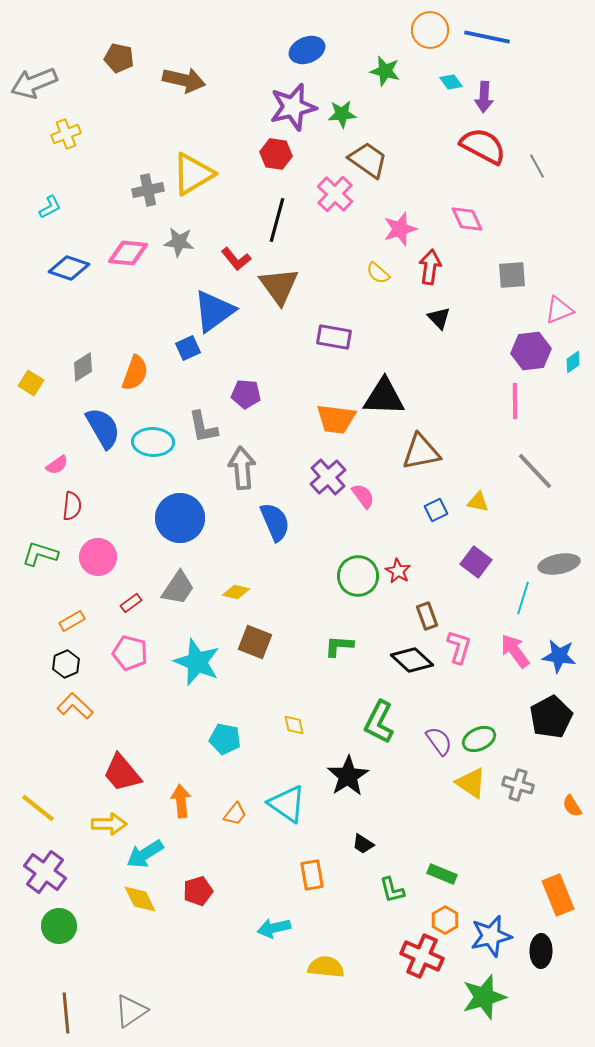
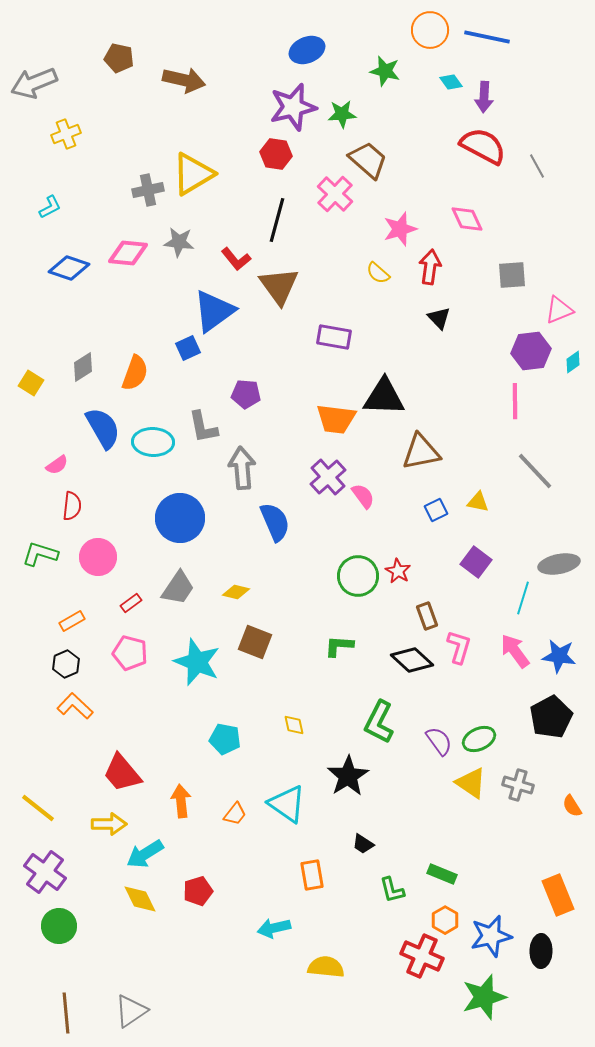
brown trapezoid at (368, 160): rotated 6 degrees clockwise
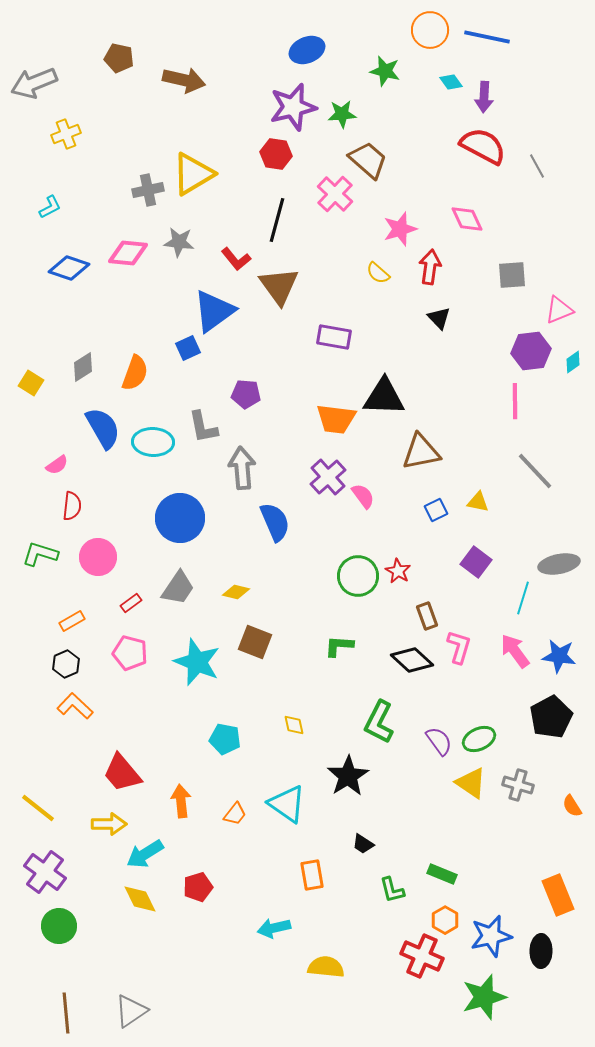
red pentagon at (198, 891): moved 4 px up
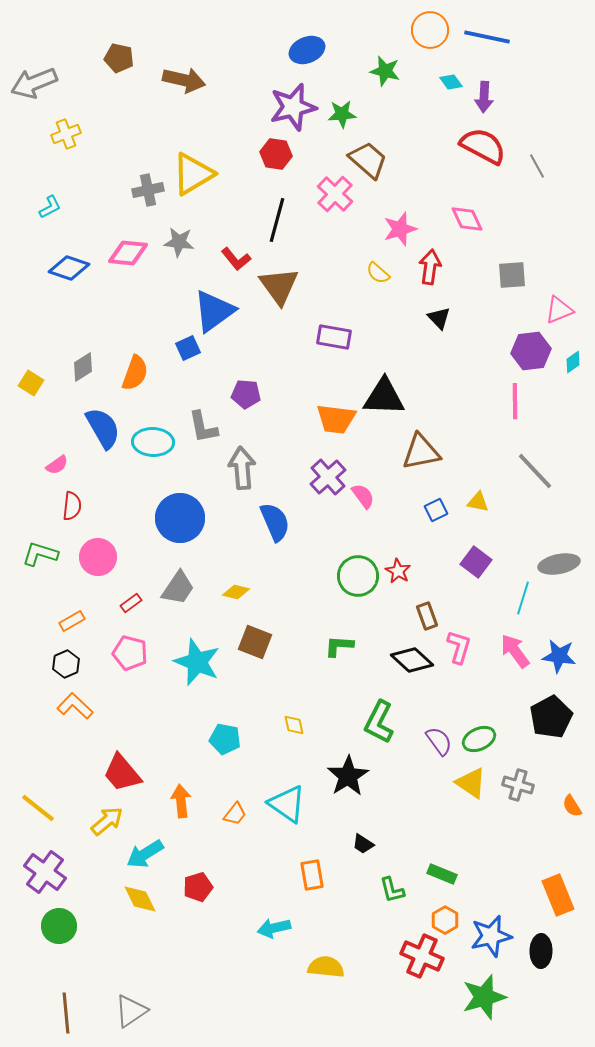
yellow arrow at (109, 824): moved 2 px left, 3 px up; rotated 40 degrees counterclockwise
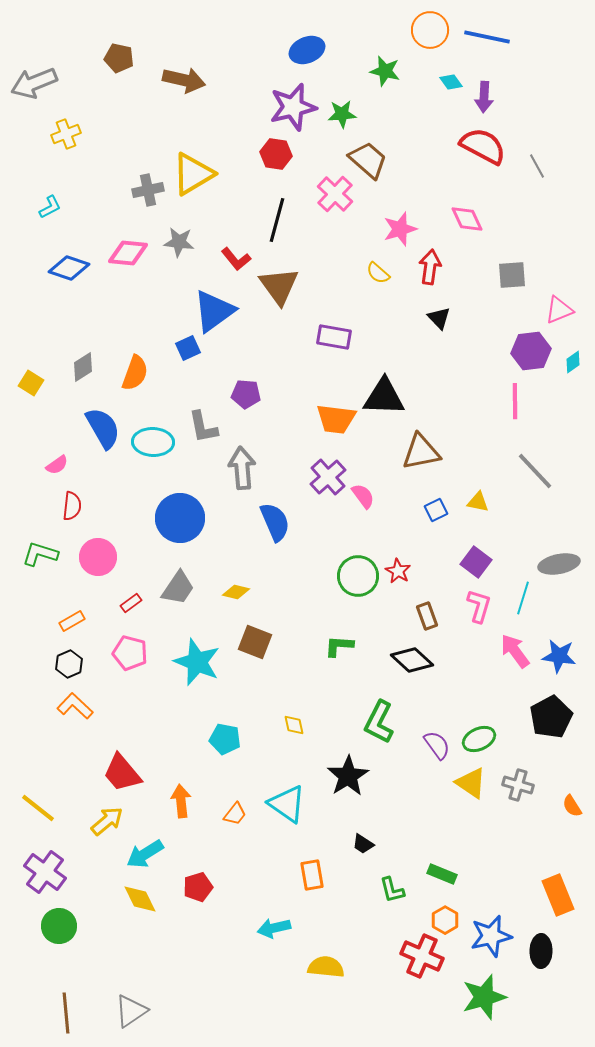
pink L-shape at (459, 647): moved 20 px right, 41 px up
black hexagon at (66, 664): moved 3 px right
purple semicircle at (439, 741): moved 2 px left, 4 px down
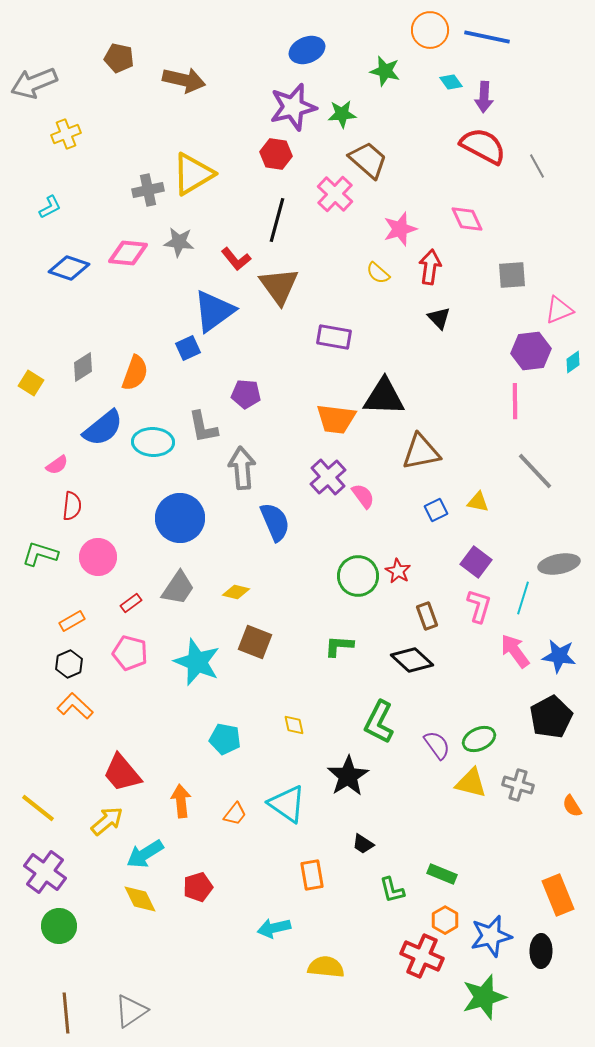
blue semicircle at (103, 428): rotated 81 degrees clockwise
yellow triangle at (471, 783): rotated 20 degrees counterclockwise
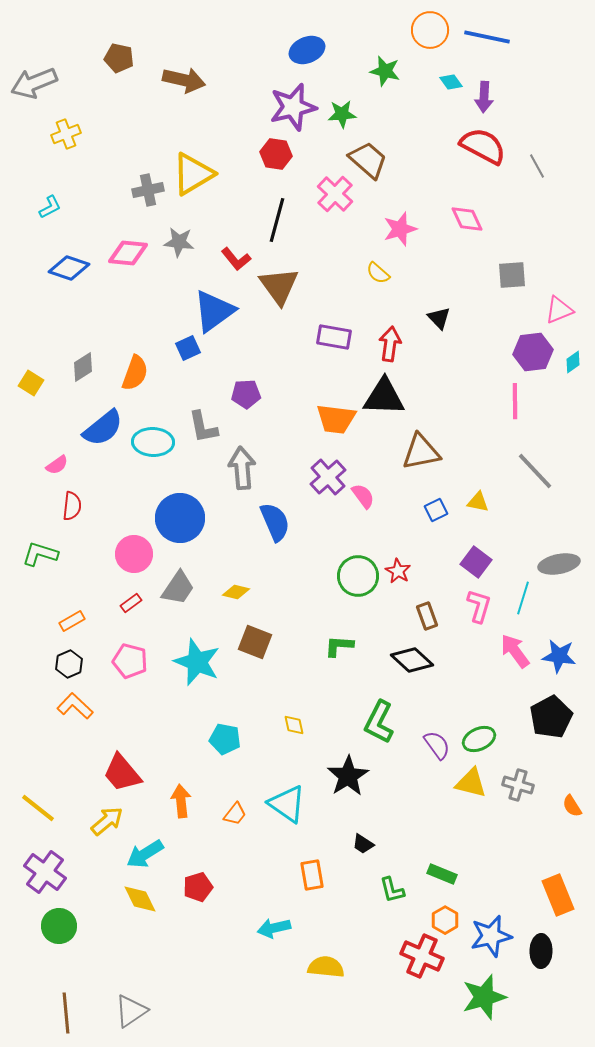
red arrow at (430, 267): moved 40 px left, 77 px down
purple hexagon at (531, 351): moved 2 px right, 1 px down
purple pentagon at (246, 394): rotated 8 degrees counterclockwise
pink circle at (98, 557): moved 36 px right, 3 px up
pink pentagon at (130, 653): moved 8 px down
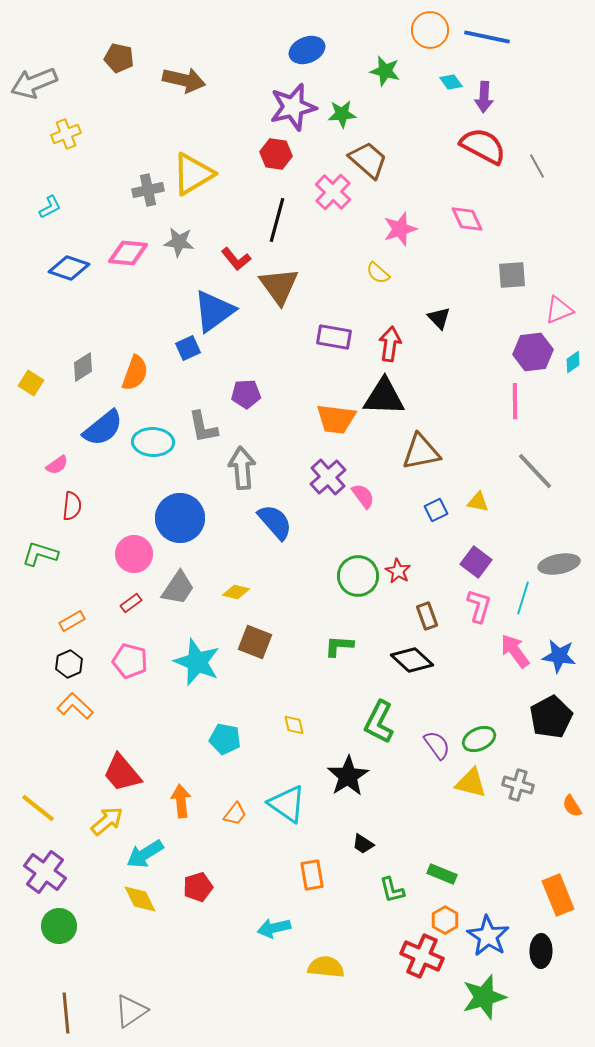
pink cross at (335, 194): moved 2 px left, 2 px up
blue semicircle at (275, 522): rotated 18 degrees counterclockwise
blue star at (491, 936): moved 3 px left; rotated 27 degrees counterclockwise
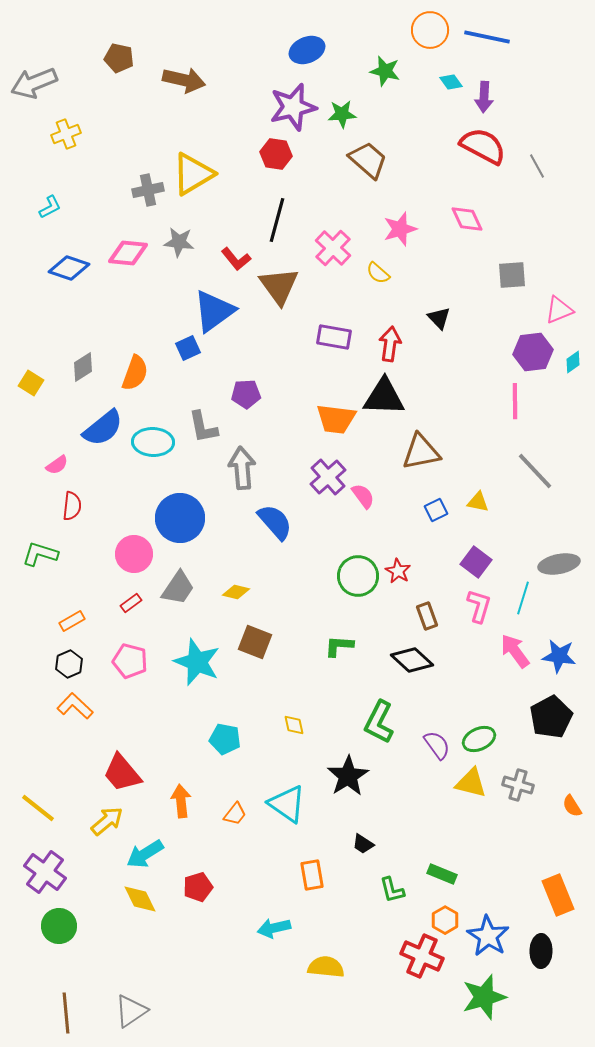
pink cross at (333, 192): moved 56 px down
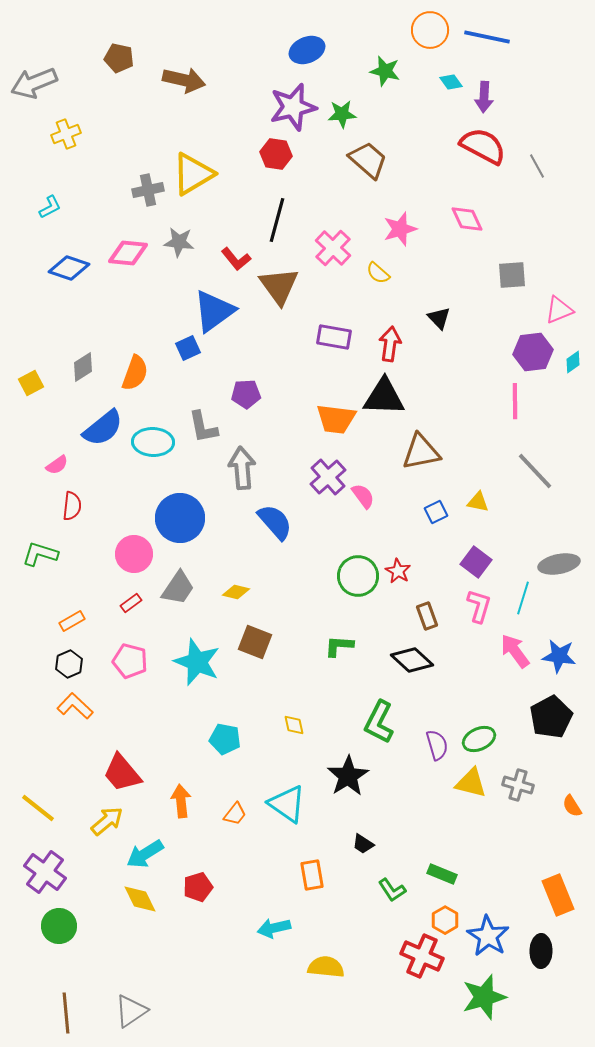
yellow square at (31, 383): rotated 30 degrees clockwise
blue square at (436, 510): moved 2 px down
purple semicircle at (437, 745): rotated 20 degrees clockwise
green L-shape at (392, 890): rotated 20 degrees counterclockwise
